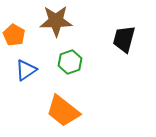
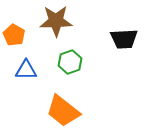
black trapezoid: rotated 108 degrees counterclockwise
blue triangle: rotated 35 degrees clockwise
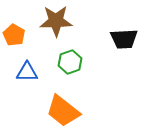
blue triangle: moved 1 px right, 2 px down
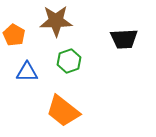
green hexagon: moved 1 px left, 1 px up
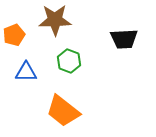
brown star: moved 1 px left, 1 px up
orange pentagon: rotated 20 degrees clockwise
green hexagon: rotated 20 degrees counterclockwise
blue triangle: moved 1 px left
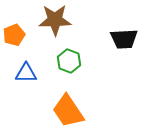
blue triangle: moved 1 px down
orange trapezoid: moved 5 px right; rotated 18 degrees clockwise
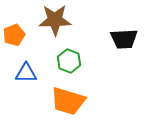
orange trapezoid: moved 10 px up; rotated 39 degrees counterclockwise
